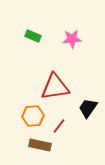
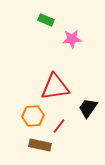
green rectangle: moved 13 px right, 16 px up
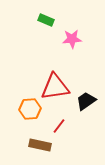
black trapezoid: moved 2 px left, 7 px up; rotated 20 degrees clockwise
orange hexagon: moved 3 px left, 7 px up
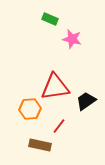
green rectangle: moved 4 px right, 1 px up
pink star: rotated 18 degrees clockwise
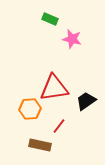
red triangle: moved 1 px left, 1 px down
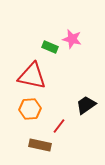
green rectangle: moved 28 px down
red triangle: moved 22 px left, 12 px up; rotated 20 degrees clockwise
black trapezoid: moved 4 px down
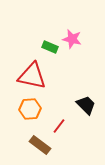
black trapezoid: rotated 80 degrees clockwise
brown rectangle: rotated 25 degrees clockwise
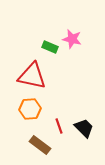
black trapezoid: moved 2 px left, 23 px down
red line: rotated 56 degrees counterclockwise
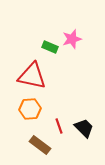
pink star: rotated 30 degrees counterclockwise
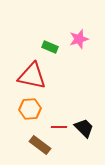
pink star: moved 7 px right
red line: moved 1 px down; rotated 70 degrees counterclockwise
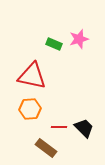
green rectangle: moved 4 px right, 3 px up
brown rectangle: moved 6 px right, 3 px down
